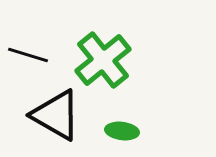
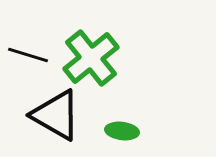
green cross: moved 12 px left, 2 px up
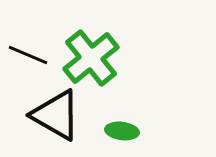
black line: rotated 6 degrees clockwise
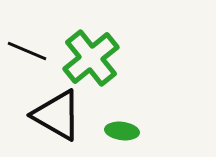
black line: moved 1 px left, 4 px up
black triangle: moved 1 px right
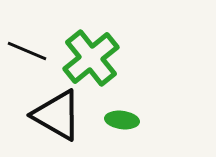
green ellipse: moved 11 px up
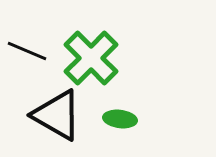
green cross: rotated 6 degrees counterclockwise
green ellipse: moved 2 px left, 1 px up
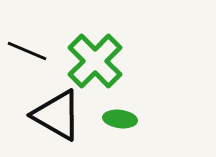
green cross: moved 4 px right, 3 px down
